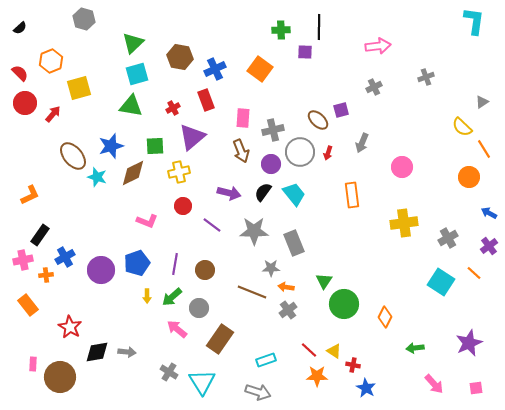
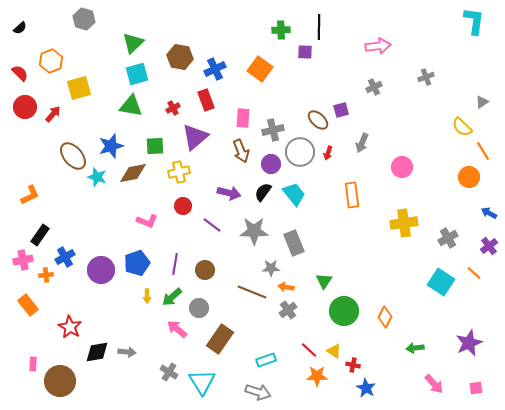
red circle at (25, 103): moved 4 px down
purple triangle at (192, 137): moved 3 px right
orange line at (484, 149): moved 1 px left, 2 px down
brown diamond at (133, 173): rotated 16 degrees clockwise
green circle at (344, 304): moved 7 px down
brown circle at (60, 377): moved 4 px down
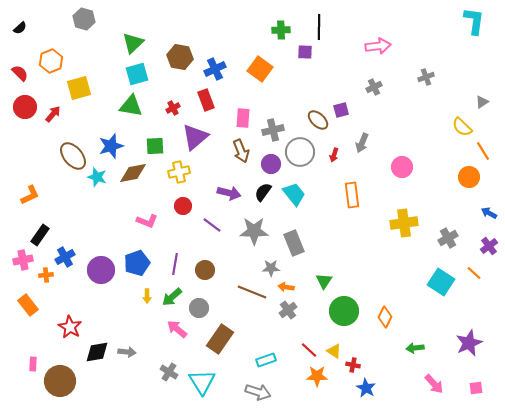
red arrow at (328, 153): moved 6 px right, 2 px down
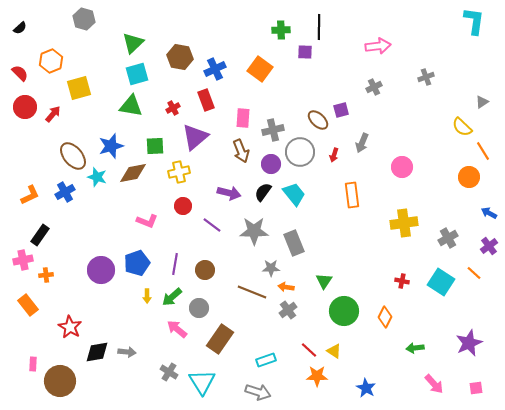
blue cross at (65, 257): moved 65 px up
red cross at (353, 365): moved 49 px right, 84 px up
